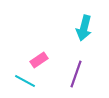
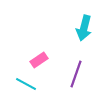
cyan line: moved 1 px right, 3 px down
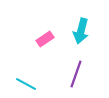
cyan arrow: moved 3 px left, 3 px down
pink rectangle: moved 6 px right, 21 px up
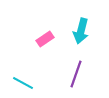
cyan line: moved 3 px left, 1 px up
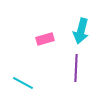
pink rectangle: rotated 18 degrees clockwise
purple line: moved 6 px up; rotated 16 degrees counterclockwise
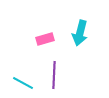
cyan arrow: moved 1 px left, 2 px down
purple line: moved 22 px left, 7 px down
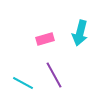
purple line: rotated 32 degrees counterclockwise
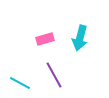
cyan arrow: moved 5 px down
cyan line: moved 3 px left
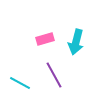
cyan arrow: moved 4 px left, 4 px down
